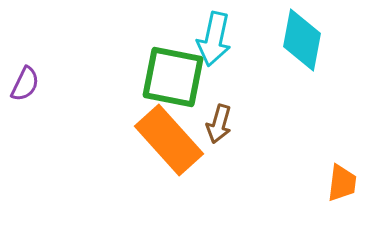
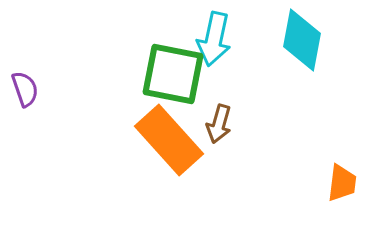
green square: moved 3 px up
purple semicircle: moved 5 px down; rotated 45 degrees counterclockwise
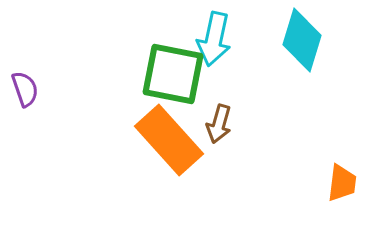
cyan diamond: rotated 6 degrees clockwise
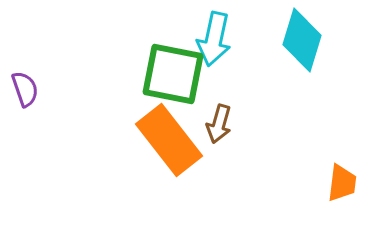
orange rectangle: rotated 4 degrees clockwise
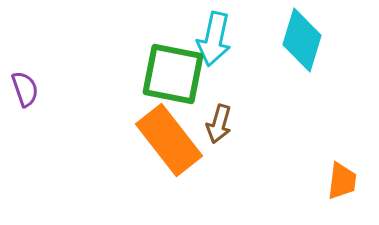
orange trapezoid: moved 2 px up
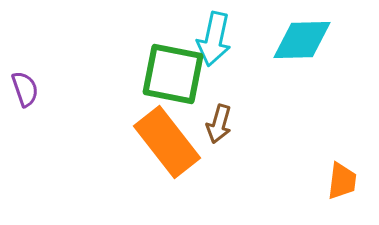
cyan diamond: rotated 72 degrees clockwise
orange rectangle: moved 2 px left, 2 px down
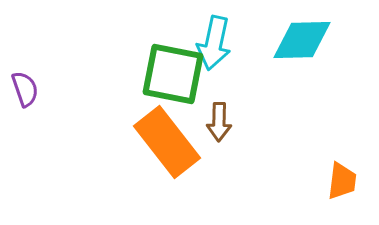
cyan arrow: moved 4 px down
brown arrow: moved 2 px up; rotated 15 degrees counterclockwise
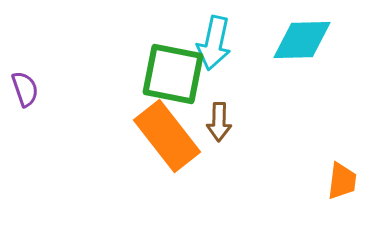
orange rectangle: moved 6 px up
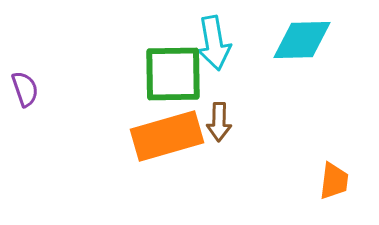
cyan arrow: rotated 22 degrees counterclockwise
green square: rotated 12 degrees counterclockwise
orange rectangle: rotated 68 degrees counterclockwise
orange trapezoid: moved 8 px left
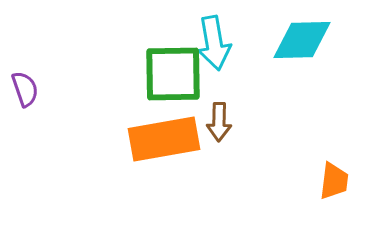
orange rectangle: moved 3 px left, 3 px down; rotated 6 degrees clockwise
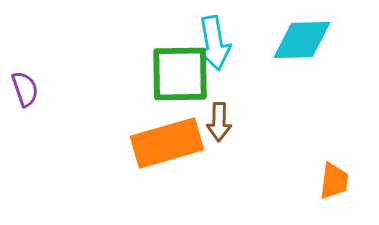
green square: moved 7 px right
orange rectangle: moved 3 px right, 4 px down; rotated 6 degrees counterclockwise
